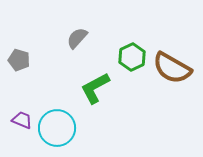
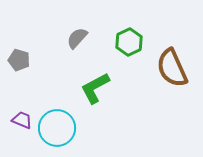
green hexagon: moved 3 px left, 15 px up
brown semicircle: rotated 36 degrees clockwise
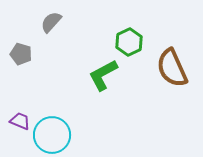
gray semicircle: moved 26 px left, 16 px up
gray pentagon: moved 2 px right, 6 px up
green L-shape: moved 8 px right, 13 px up
purple trapezoid: moved 2 px left, 1 px down
cyan circle: moved 5 px left, 7 px down
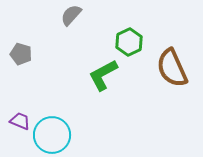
gray semicircle: moved 20 px right, 7 px up
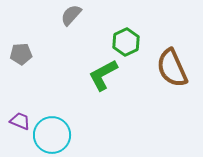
green hexagon: moved 3 px left
gray pentagon: rotated 20 degrees counterclockwise
